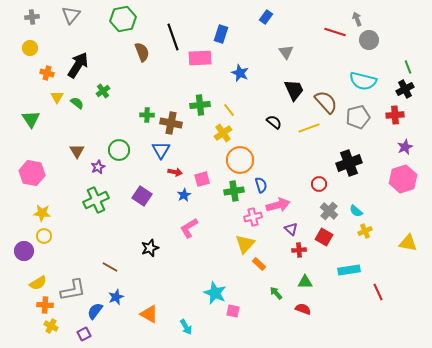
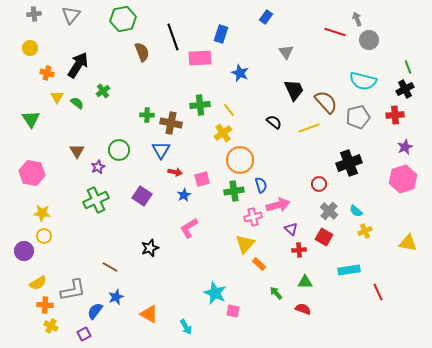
gray cross at (32, 17): moved 2 px right, 3 px up
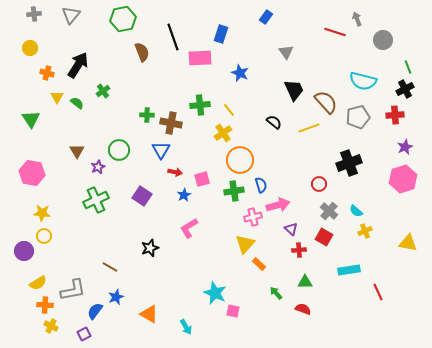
gray circle at (369, 40): moved 14 px right
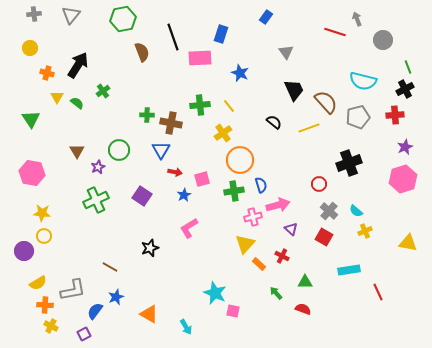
yellow line at (229, 110): moved 4 px up
red cross at (299, 250): moved 17 px left, 6 px down; rotated 32 degrees clockwise
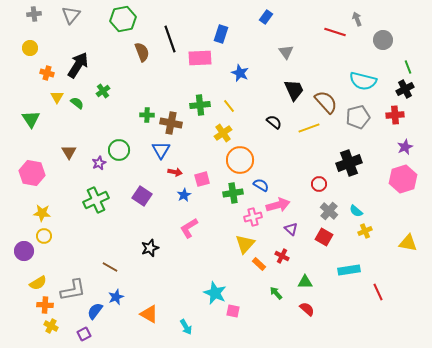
black line at (173, 37): moved 3 px left, 2 px down
brown triangle at (77, 151): moved 8 px left, 1 px down
purple star at (98, 167): moved 1 px right, 4 px up
blue semicircle at (261, 185): rotated 42 degrees counterclockwise
green cross at (234, 191): moved 1 px left, 2 px down
red semicircle at (303, 309): moved 4 px right; rotated 21 degrees clockwise
